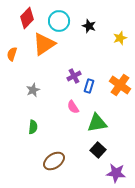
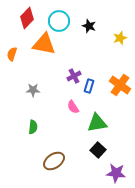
orange triangle: rotated 45 degrees clockwise
gray star: rotated 24 degrees clockwise
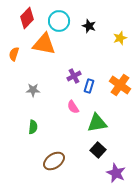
orange semicircle: moved 2 px right
purple star: rotated 18 degrees clockwise
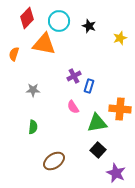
orange cross: moved 24 px down; rotated 30 degrees counterclockwise
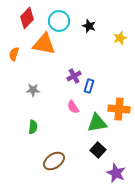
orange cross: moved 1 px left
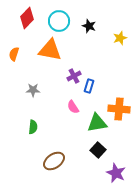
orange triangle: moved 6 px right, 6 px down
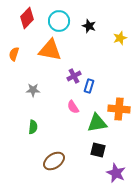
black square: rotated 28 degrees counterclockwise
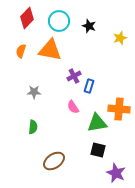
orange semicircle: moved 7 px right, 3 px up
gray star: moved 1 px right, 2 px down
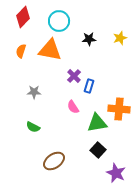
red diamond: moved 4 px left, 1 px up
black star: moved 13 px down; rotated 24 degrees counterclockwise
purple cross: rotated 16 degrees counterclockwise
green semicircle: rotated 112 degrees clockwise
black square: rotated 28 degrees clockwise
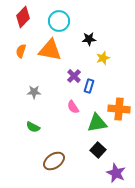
yellow star: moved 17 px left, 20 px down
